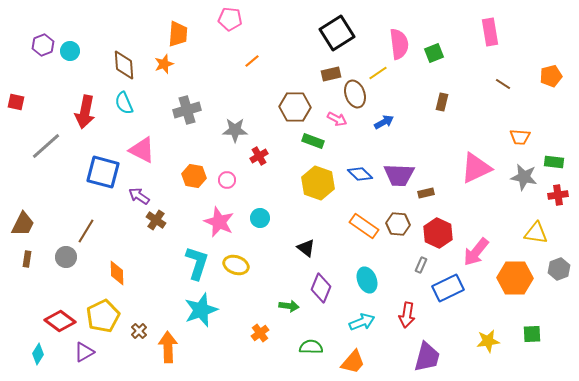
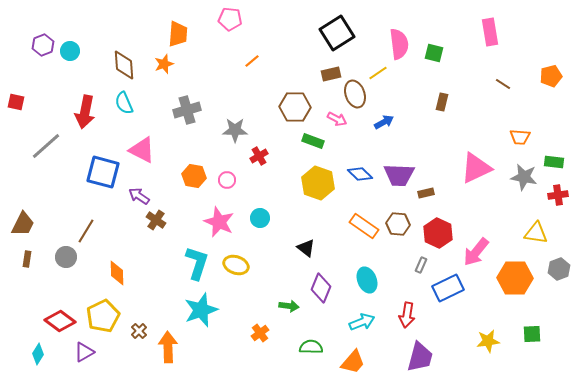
green square at (434, 53): rotated 36 degrees clockwise
purple trapezoid at (427, 357): moved 7 px left
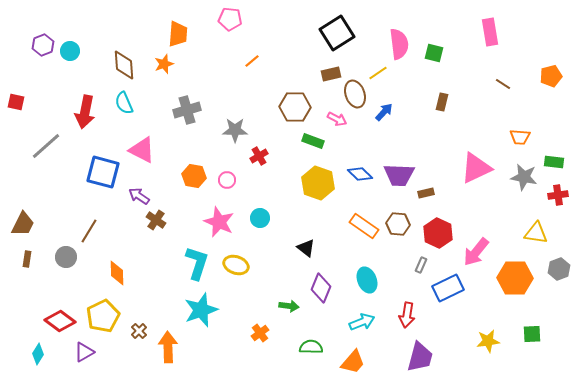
blue arrow at (384, 122): moved 10 px up; rotated 18 degrees counterclockwise
brown line at (86, 231): moved 3 px right
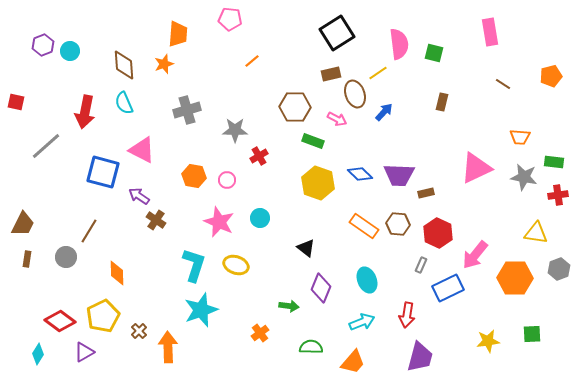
pink arrow at (476, 252): moved 1 px left, 3 px down
cyan L-shape at (197, 263): moved 3 px left, 2 px down
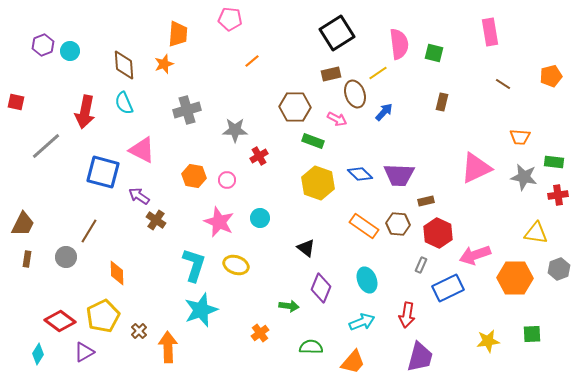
brown rectangle at (426, 193): moved 8 px down
pink arrow at (475, 255): rotated 32 degrees clockwise
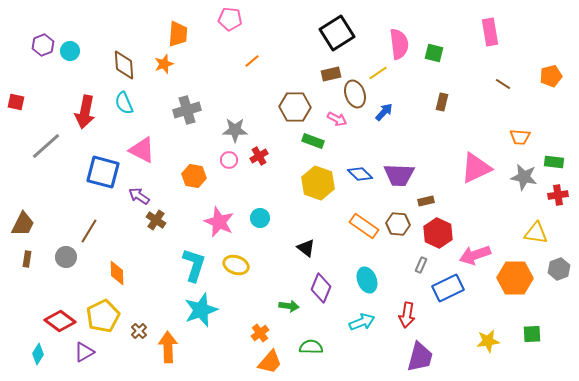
pink circle at (227, 180): moved 2 px right, 20 px up
orange trapezoid at (353, 362): moved 83 px left
